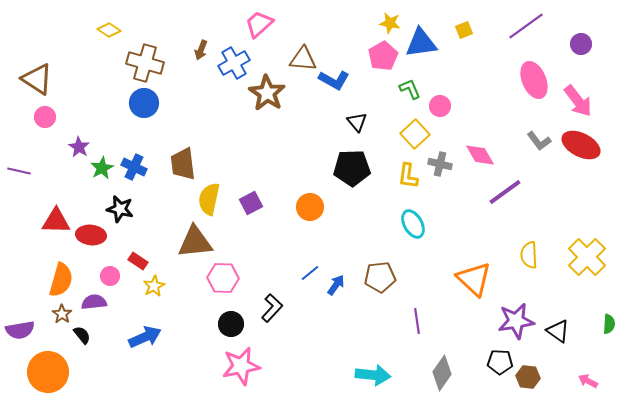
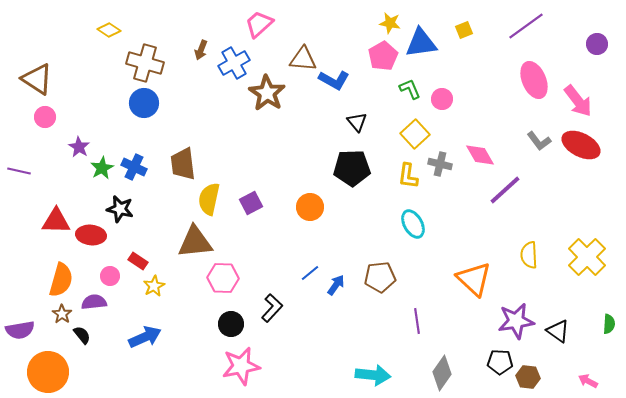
purple circle at (581, 44): moved 16 px right
pink circle at (440, 106): moved 2 px right, 7 px up
purple line at (505, 192): moved 2 px up; rotated 6 degrees counterclockwise
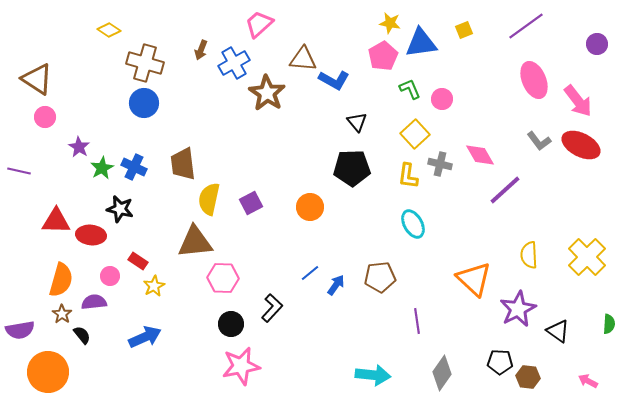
purple star at (516, 321): moved 2 px right, 12 px up; rotated 18 degrees counterclockwise
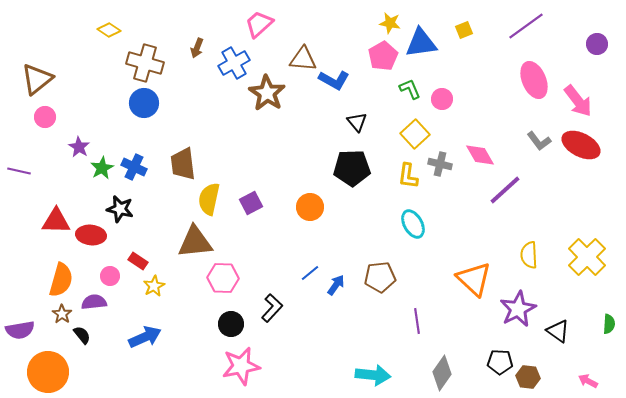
brown arrow at (201, 50): moved 4 px left, 2 px up
brown triangle at (37, 79): rotated 48 degrees clockwise
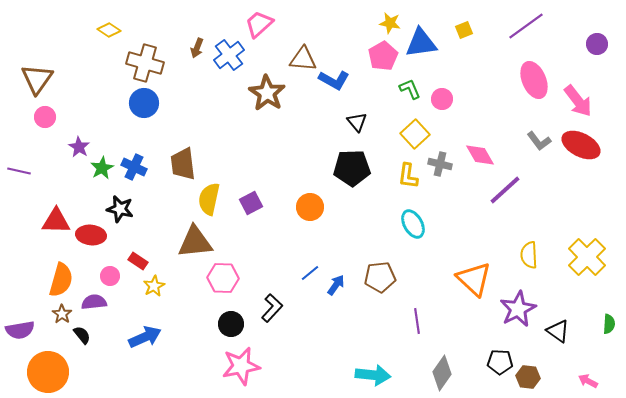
blue cross at (234, 63): moved 5 px left, 8 px up; rotated 8 degrees counterclockwise
brown triangle at (37, 79): rotated 16 degrees counterclockwise
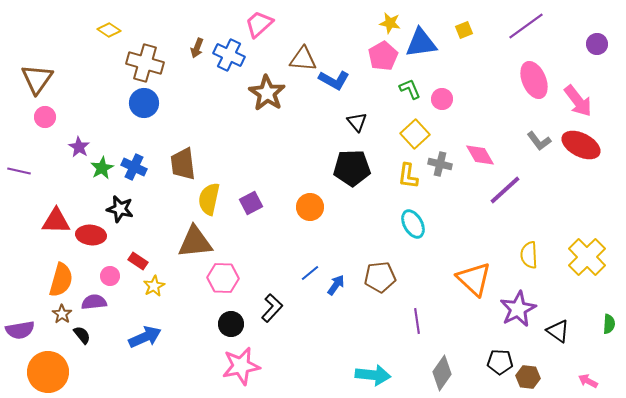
blue cross at (229, 55): rotated 28 degrees counterclockwise
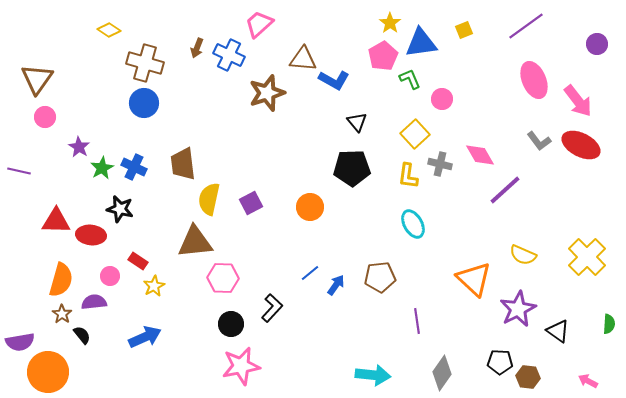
yellow star at (390, 23): rotated 25 degrees clockwise
green L-shape at (410, 89): moved 10 px up
brown star at (267, 93): rotated 21 degrees clockwise
yellow semicircle at (529, 255): moved 6 px left; rotated 64 degrees counterclockwise
purple semicircle at (20, 330): moved 12 px down
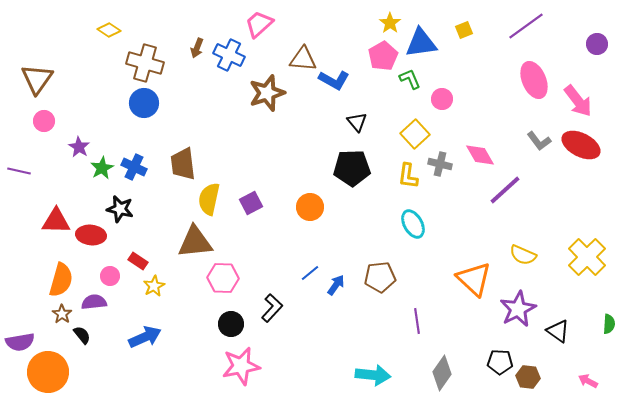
pink circle at (45, 117): moved 1 px left, 4 px down
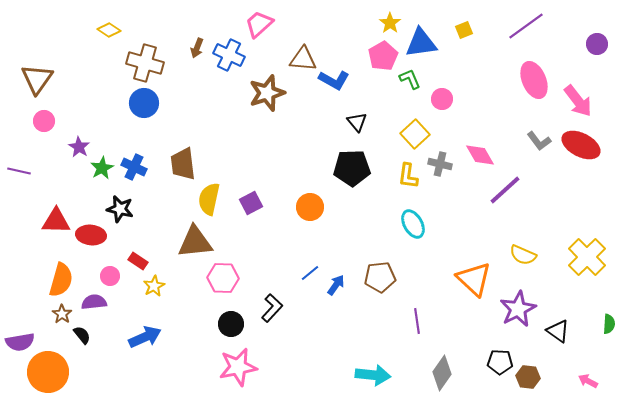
pink star at (241, 366): moved 3 px left, 1 px down
